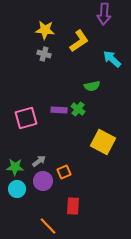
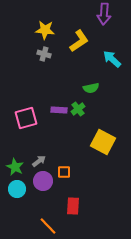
green semicircle: moved 1 px left, 2 px down
green cross: rotated 16 degrees clockwise
green star: rotated 24 degrees clockwise
orange square: rotated 24 degrees clockwise
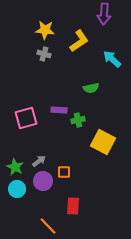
green cross: moved 11 px down; rotated 24 degrees clockwise
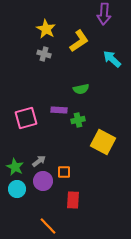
yellow star: moved 1 px right, 1 px up; rotated 24 degrees clockwise
green semicircle: moved 10 px left, 1 px down
red rectangle: moved 6 px up
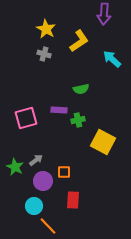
gray arrow: moved 3 px left, 1 px up
cyan circle: moved 17 px right, 17 px down
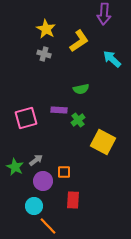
green cross: rotated 24 degrees counterclockwise
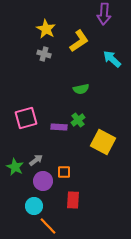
purple rectangle: moved 17 px down
